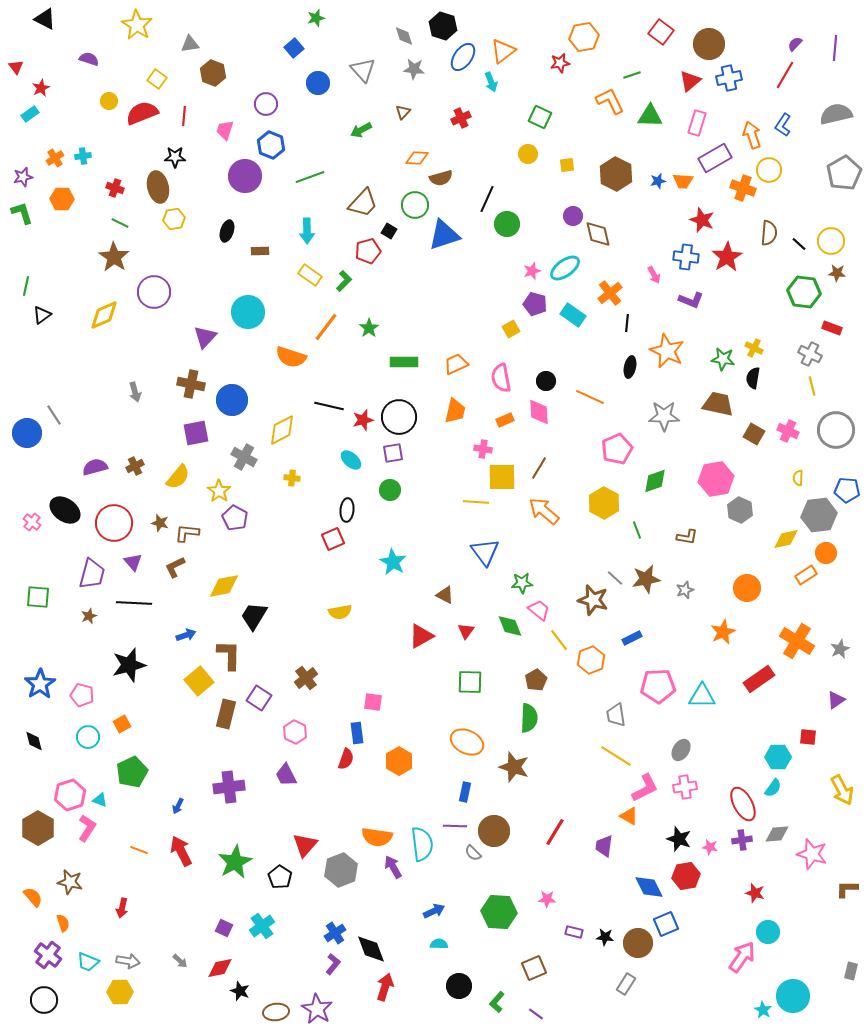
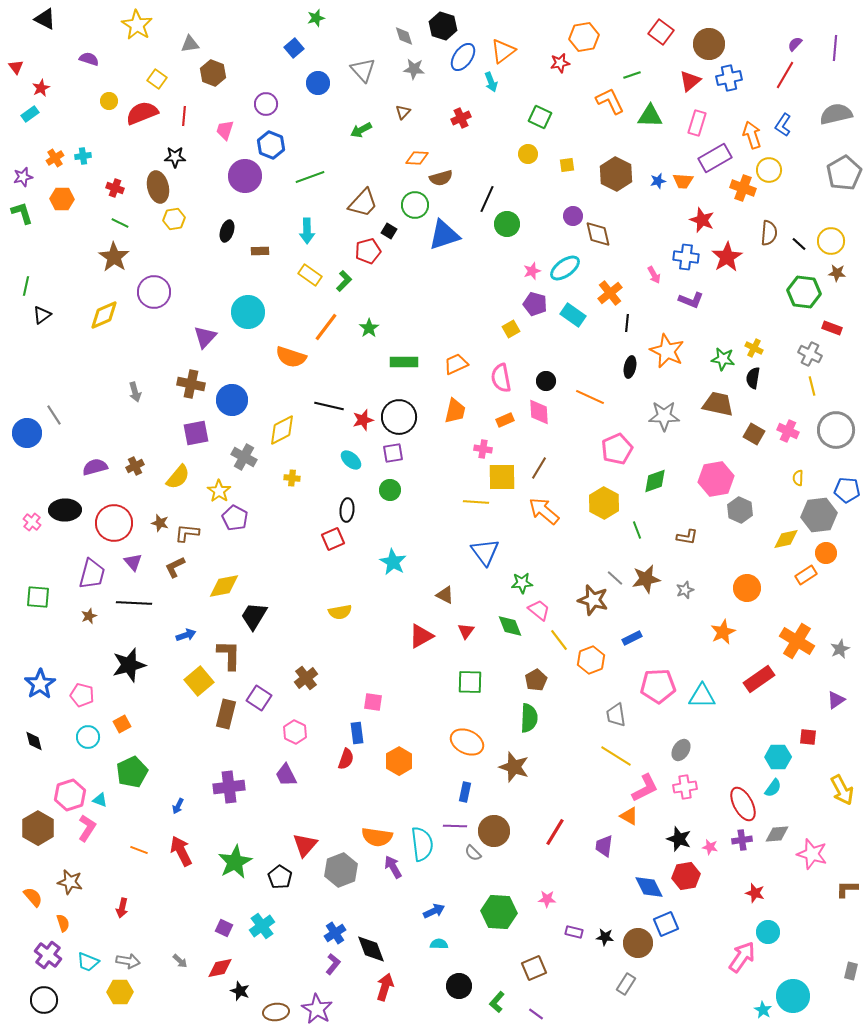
black ellipse at (65, 510): rotated 36 degrees counterclockwise
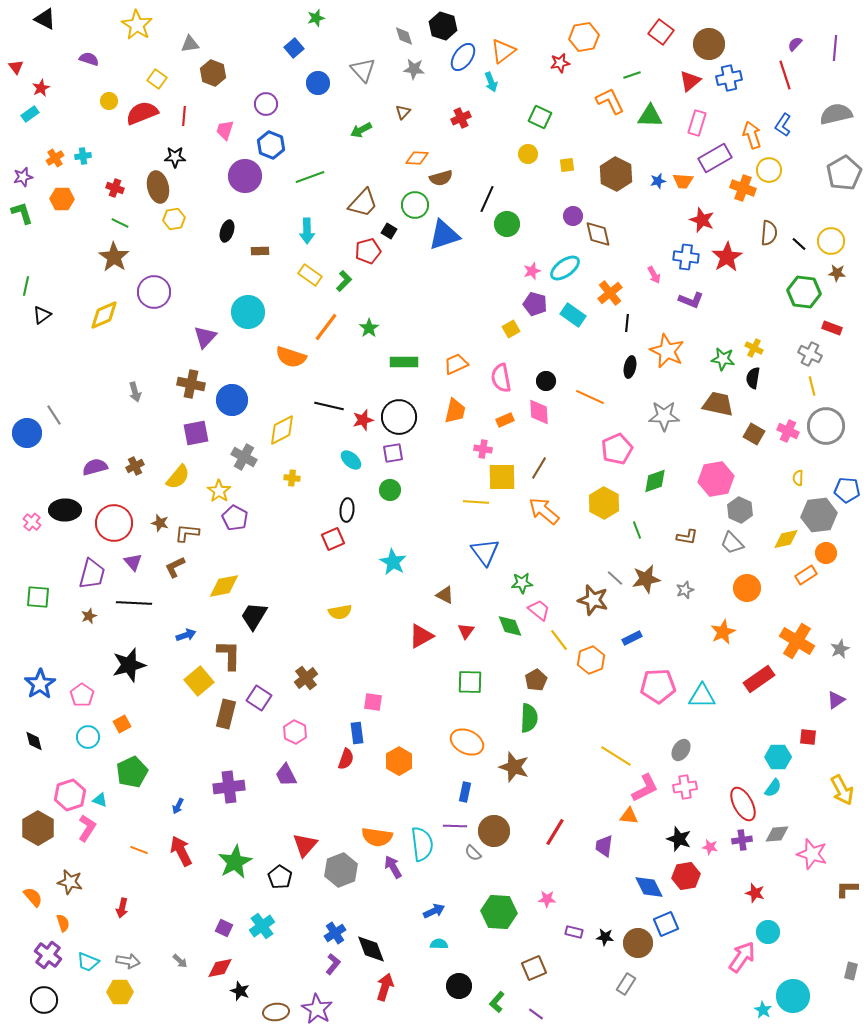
red line at (785, 75): rotated 48 degrees counterclockwise
gray circle at (836, 430): moved 10 px left, 4 px up
pink pentagon at (82, 695): rotated 20 degrees clockwise
gray trapezoid at (616, 715): moved 116 px right, 172 px up; rotated 35 degrees counterclockwise
orange triangle at (629, 816): rotated 24 degrees counterclockwise
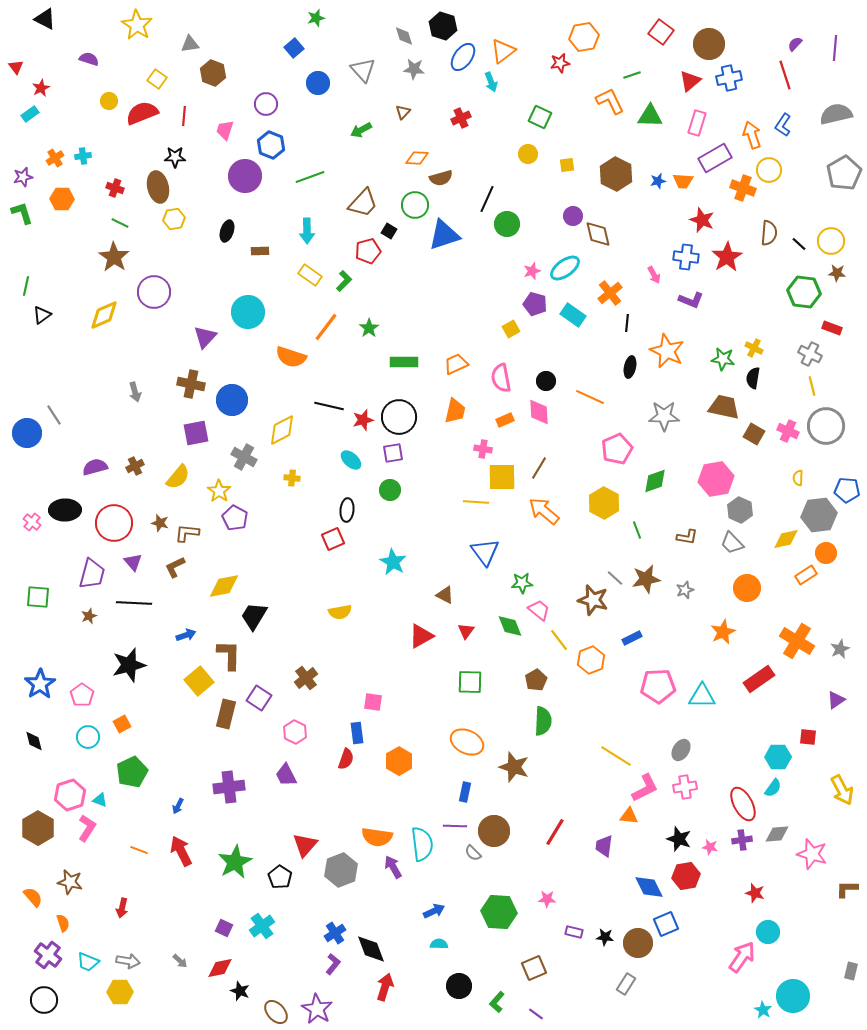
brown trapezoid at (718, 404): moved 6 px right, 3 px down
green semicircle at (529, 718): moved 14 px right, 3 px down
brown ellipse at (276, 1012): rotated 55 degrees clockwise
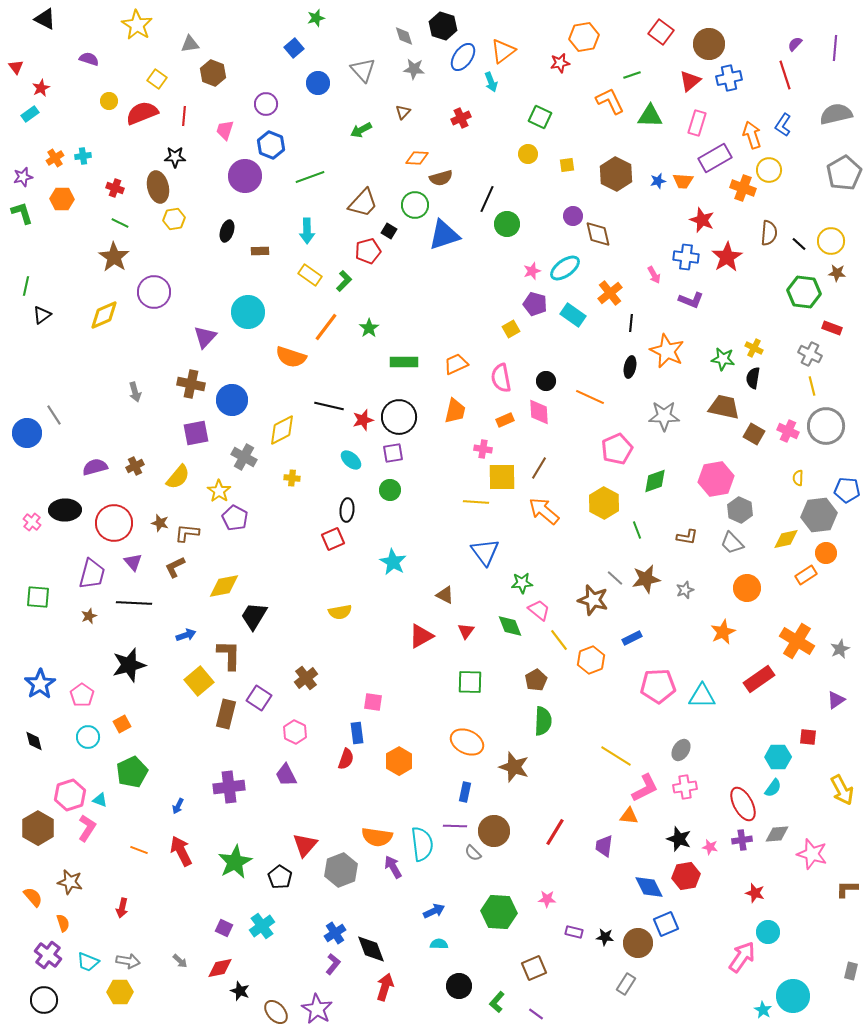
black line at (627, 323): moved 4 px right
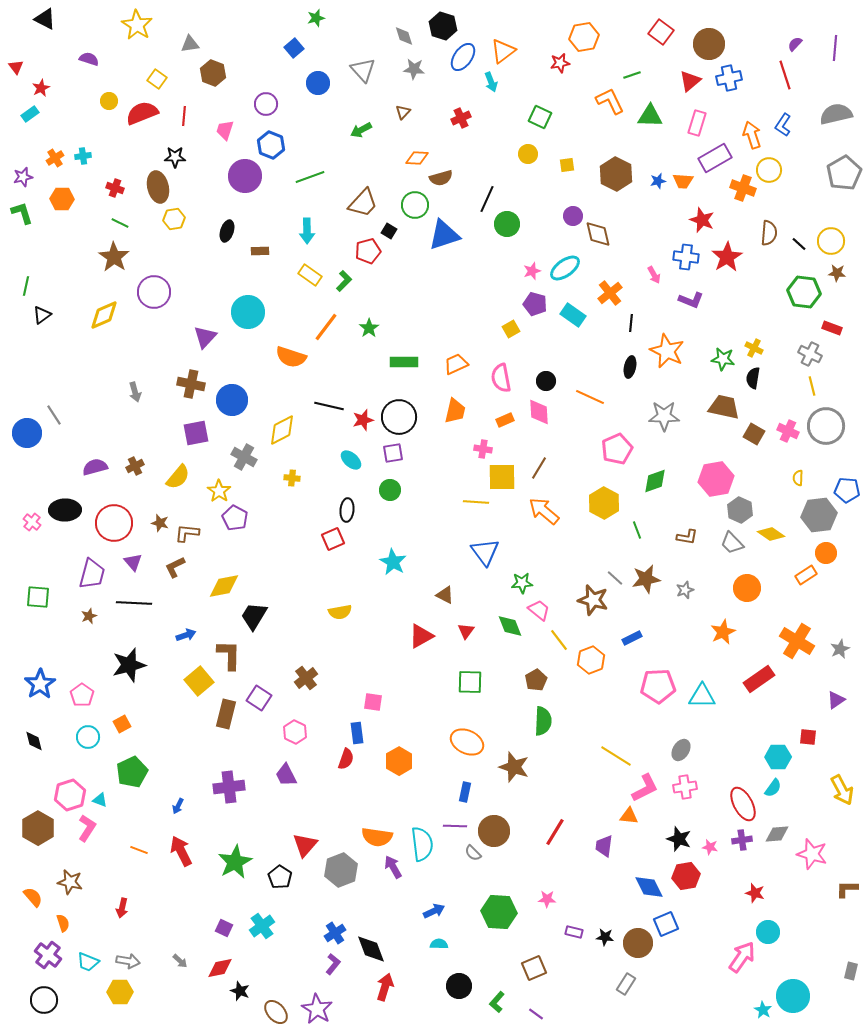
yellow diamond at (786, 539): moved 15 px left, 5 px up; rotated 48 degrees clockwise
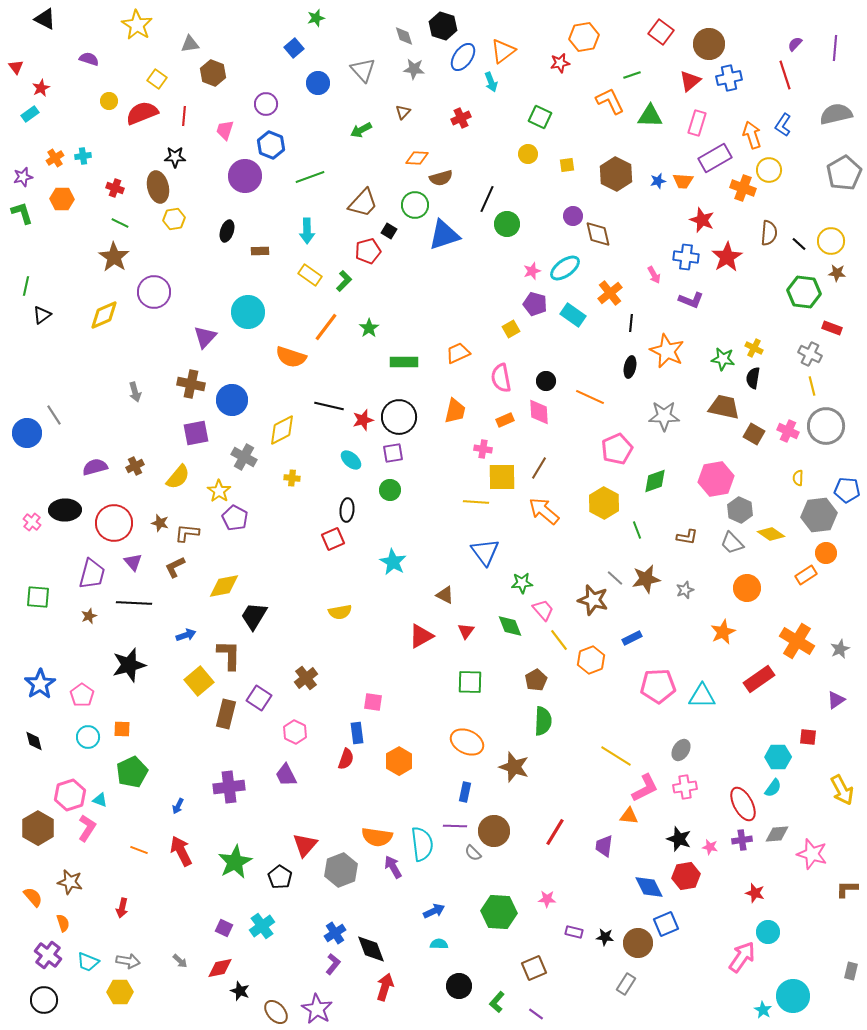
orange trapezoid at (456, 364): moved 2 px right, 11 px up
pink trapezoid at (539, 610): moved 4 px right; rotated 10 degrees clockwise
orange square at (122, 724): moved 5 px down; rotated 30 degrees clockwise
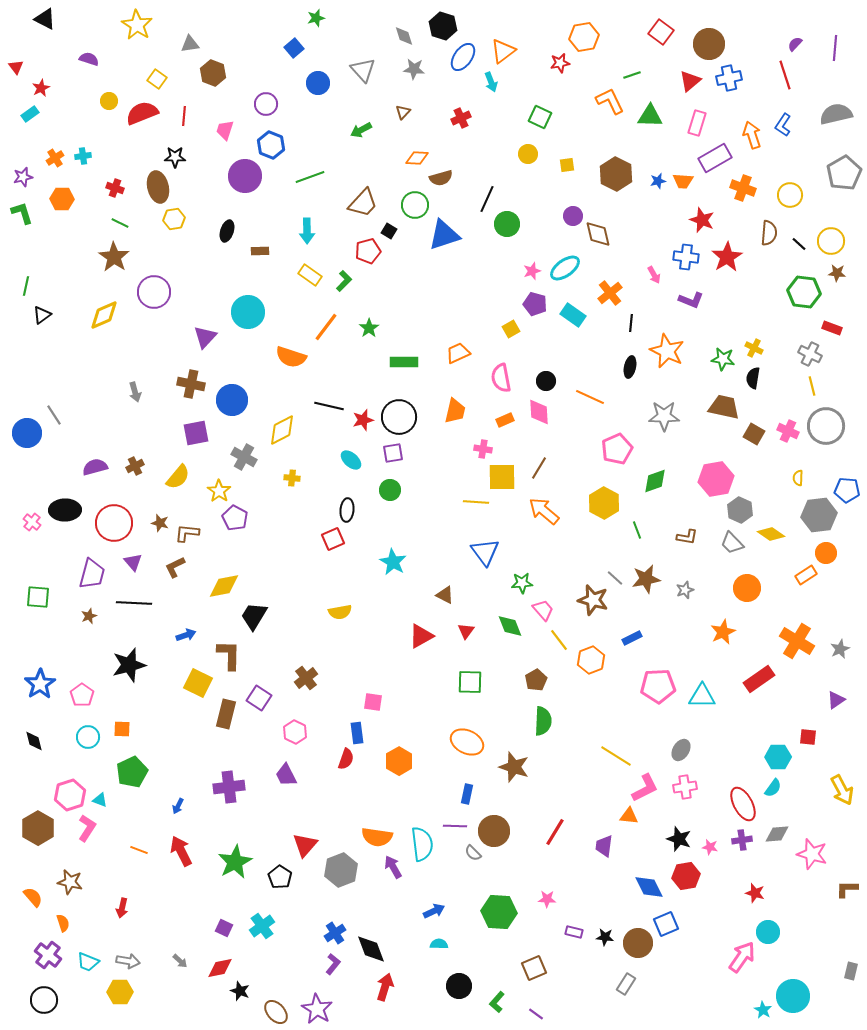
yellow circle at (769, 170): moved 21 px right, 25 px down
yellow square at (199, 681): moved 1 px left, 2 px down; rotated 24 degrees counterclockwise
blue rectangle at (465, 792): moved 2 px right, 2 px down
